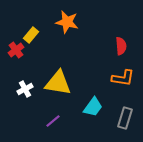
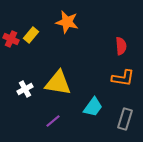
red cross: moved 5 px left, 11 px up; rotated 28 degrees counterclockwise
gray rectangle: moved 1 px down
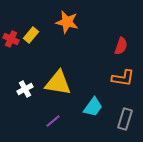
red semicircle: rotated 24 degrees clockwise
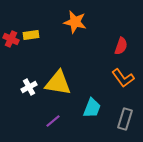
orange star: moved 8 px right
yellow rectangle: rotated 42 degrees clockwise
orange L-shape: rotated 45 degrees clockwise
white cross: moved 4 px right, 2 px up
cyan trapezoid: moved 1 px left, 1 px down; rotated 15 degrees counterclockwise
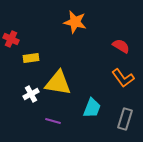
yellow rectangle: moved 23 px down
red semicircle: rotated 78 degrees counterclockwise
white cross: moved 2 px right, 7 px down
purple line: rotated 56 degrees clockwise
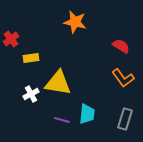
red cross: rotated 28 degrees clockwise
cyan trapezoid: moved 5 px left, 6 px down; rotated 15 degrees counterclockwise
purple line: moved 9 px right, 1 px up
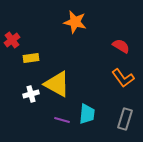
red cross: moved 1 px right, 1 px down
yellow triangle: moved 1 px left, 1 px down; rotated 20 degrees clockwise
white cross: rotated 14 degrees clockwise
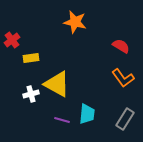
gray rectangle: rotated 15 degrees clockwise
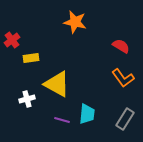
white cross: moved 4 px left, 5 px down
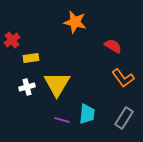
red semicircle: moved 8 px left
yellow triangle: rotated 32 degrees clockwise
white cross: moved 12 px up
gray rectangle: moved 1 px left, 1 px up
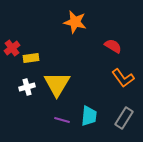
red cross: moved 8 px down
cyan trapezoid: moved 2 px right, 2 px down
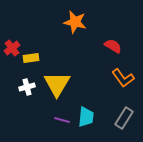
cyan trapezoid: moved 3 px left, 1 px down
